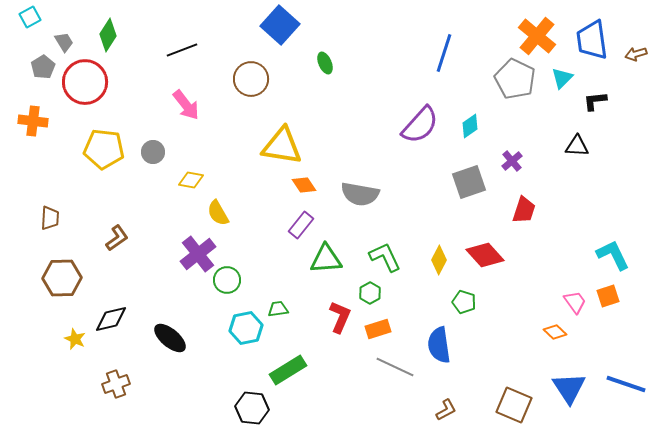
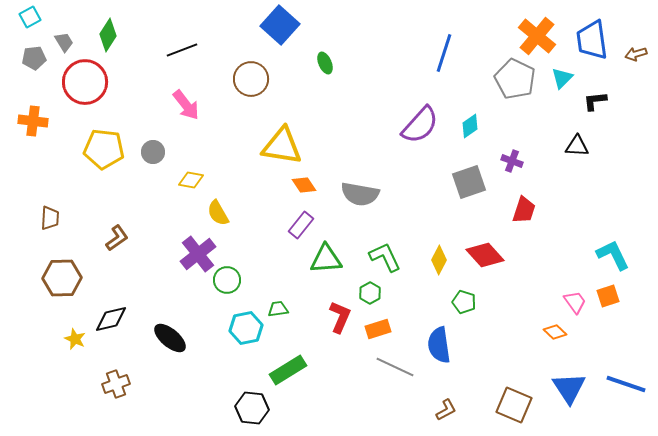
gray pentagon at (43, 67): moved 9 px left, 9 px up; rotated 25 degrees clockwise
purple cross at (512, 161): rotated 30 degrees counterclockwise
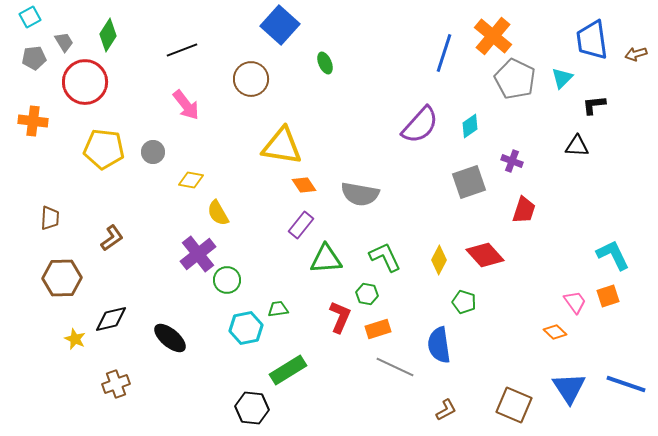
orange cross at (537, 36): moved 44 px left
black L-shape at (595, 101): moved 1 px left, 4 px down
brown L-shape at (117, 238): moved 5 px left
green hexagon at (370, 293): moved 3 px left, 1 px down; rotated 20 degrees counterclockwise
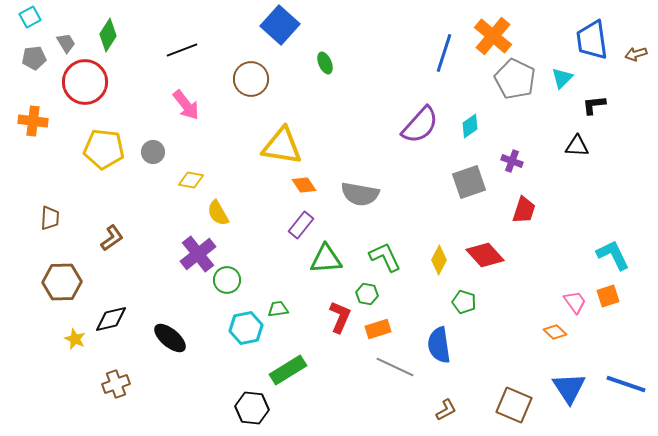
gray trapezoid at (64, 42): moved 2 px right, 1 px down
brown hexagon at (62, 278): moved 4 px down
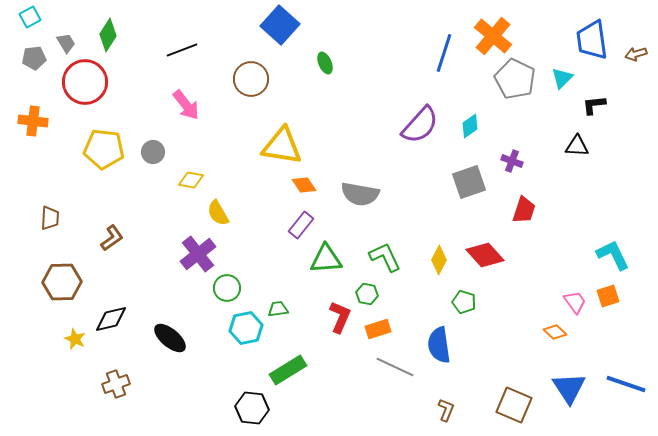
green circle at (227, 280): moved 8 px down
brown L-shape at (446, 410): rotated 40 degrees counterclockwise
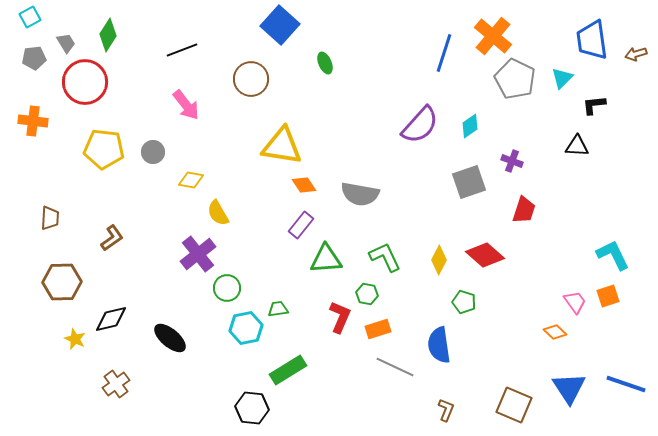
red diamond at (485, 255): rotated 6 degrees counterclockwise
brown cross at (116, 384): rotated 16 degrees counterclockwise
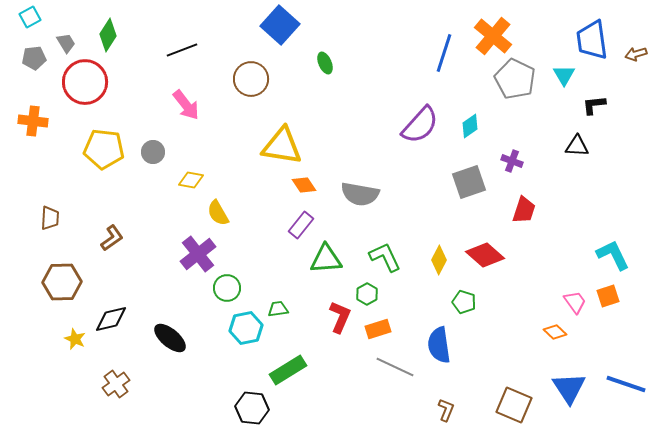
cyan triangle at (562, 78): moved 2 px right, 3 px up; rotated 15 degrees counterclockwise
green hexagon at (367, 294): rotated 20 degrees clockwise
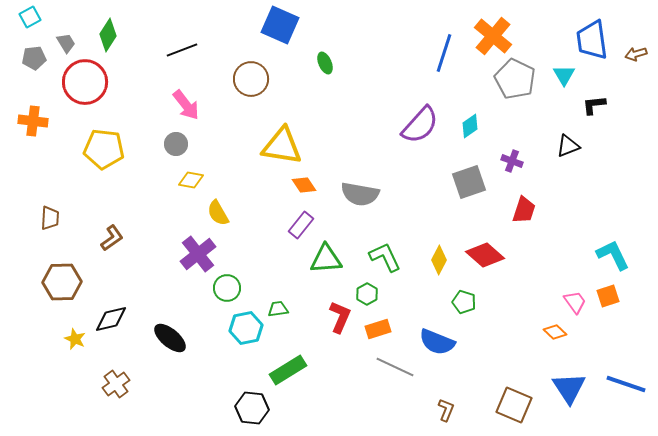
blue square at (280, 25): rotated 18 degrees counterclockwise
black triangle at (577, 146): moved 9 px left; rotated 25 degrees counterclockwise
gray circle at (153, 152): moved 23 px right, 8 px up
blue semicircle at (439, 345): moved 2 px left, 3 px up; rotated 60 degrees counterclockwise
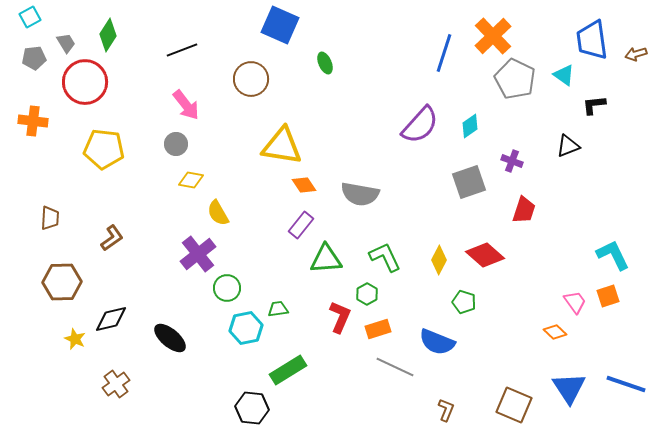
orange cross at (493, 36): rotated 6 degrees clockwise
cyan triangle at (564, 75): rotated 25 degrees counterclockwise
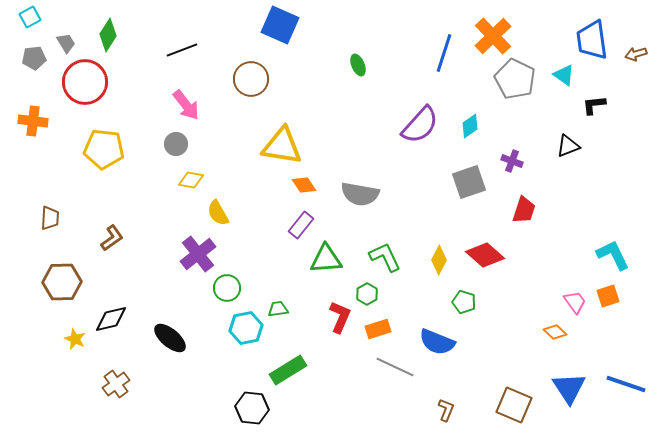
green ellipse at (325, 63): moved 33 px right, 2 px down
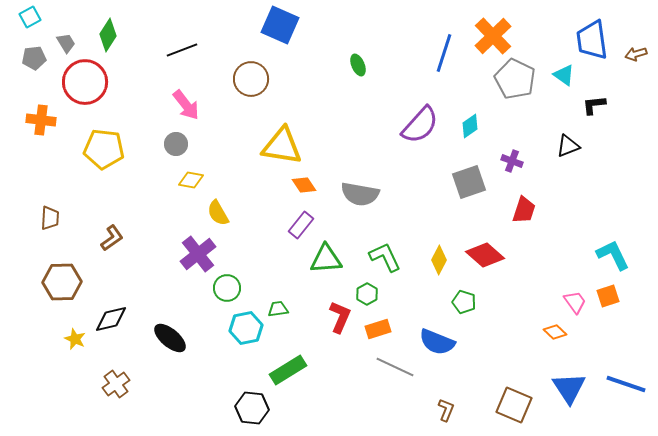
orange cross at (33, 121): moved 8 px right, 1 px up
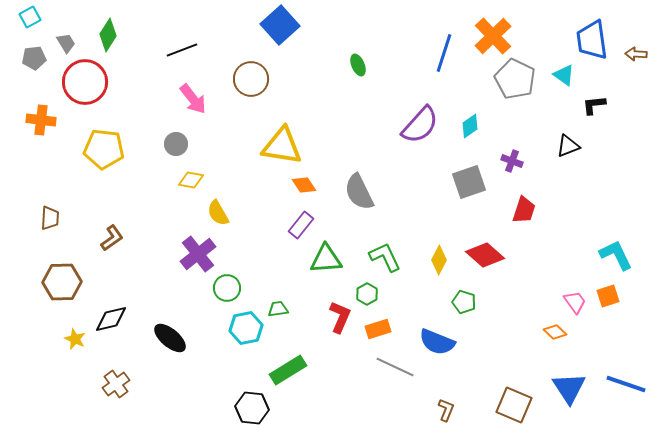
blue square at (280, 25): rotated 24 degrees clockwise
brown arrow at (636, 54): rotated 20 degrees clockwise
pink arrow at (186, 105): moved 7 px right, 6 px up
gray semicircle at (360, 194): moved 1 px left, 2 px up; rotated 54 degrees clockwise
cyan L-shape at (613, 255): moved 3 px right
